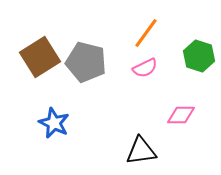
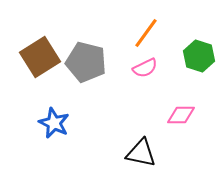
black triangle: moved 2 px down; rotated 20 degrees clockwise
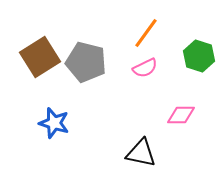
blue star: rotated 8 degrees counterclockwise
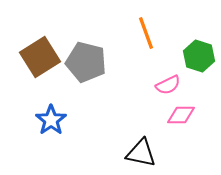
orange line: rotated 56 degrees counterclockwise
pink semicircle: moved 23 px right, 17 px down
blue star: moved 3 px left, 3 px up; rotated 20 degrees clockwise
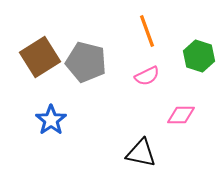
orange line: moved 1 px right, 2 px up
pink semicircle: moved 21 px left, 9 px up
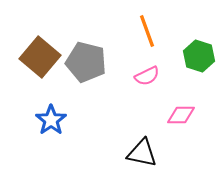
brown square: rotated 18 degrees counterclockwise
black triangle: moved 1 px right
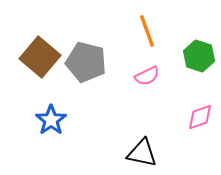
pink diamond: moved 19 px right, 2 px down; rotated 20 degrees counterclockwise
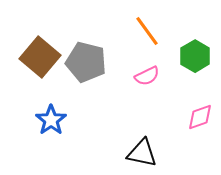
orange line: rotated 16 degrees counterclockwise
green hexagon: moved 4 px left; rotated 12 degrees clockwise
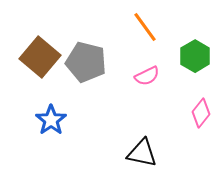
orange line: moved 2 px left, 4 px up
pink diamond: moved 1 px right, 4 px up; rotated 32 degrees counterclockwise
